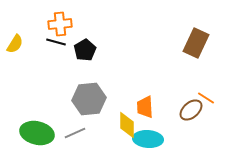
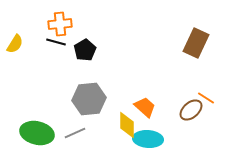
orange trapezoid: rotated 135 degrees clockwise
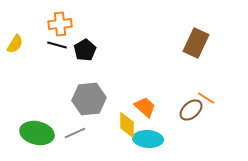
black line: moved 1 px right, 3 px down
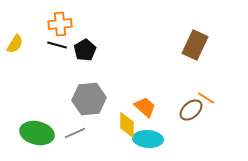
brown rectangle: moved 1 px left, 2 px down
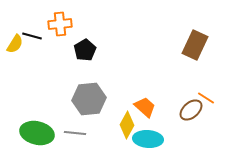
black line: moved 25 px left, 9 px up
yellow diamond: rotated 28 degrees clockwise
gray line: rotated 30 degrees clockwise
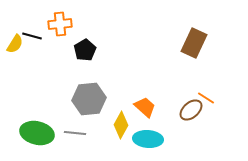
brown rectangle: moved 1 px left, 2 px up
yellow diamond: moved 6 px left
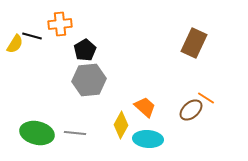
gray hexagon: moved 19 px up
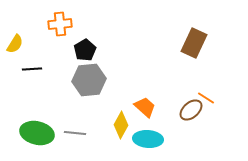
black line: moved 33 px down; rotated 18 degrees counterclockwise
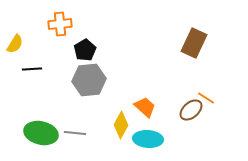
green ellipse: moved 4 px right
